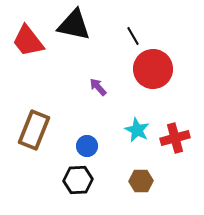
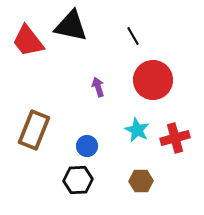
black triangle: moved 3 px left, 1 px down
red circle: moved 11 px down
purple arrow: rotated 24 degrees clockwise
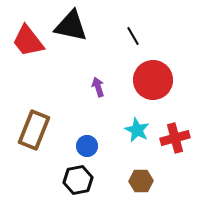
black hexagon: rotated 8 degrees counterclockwise
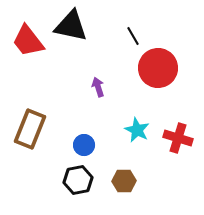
red circle: moved 5 px right, 12 px up
brown rectangle: moved 4 px left, 1 px up
red cross: moved 3 px right; rotated 32 degrees clockwise
blue circle: moved 3 px left, 1 px up
brown hexagon: moved 17 px left
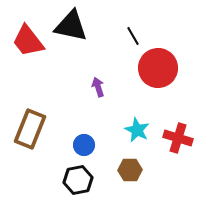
brown hexagon: moved 6 px right, 11 px up
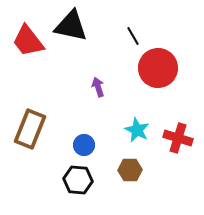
black hexagon: rotated 16 degrees clockwise
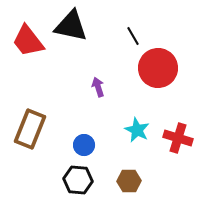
brown hexagon: moved 1 px left, 11 px down
